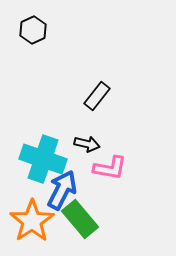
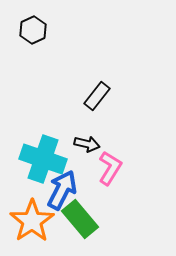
pink L-shape: rotated 68 degrees counterclockwise
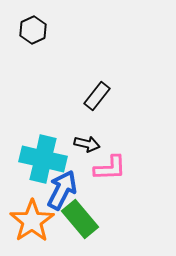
cyan cross: rotated 6 degrees counterclockwise
pink L-shape: rotated 56 degrees clockwise
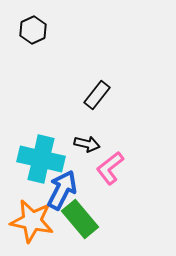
black rectangle: moved 1 px up
cyan cross: moved 2 px left
pink L-shape: rotated 144 degrees clockwise
orange star: rotated 27 degrees counterclockwise
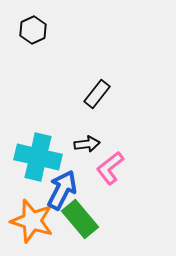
black rectangle: moved 1 px up
black arrow: rotated 20 degrees counterclockwise
cyan cross: moved 3 px left, 2 px up
orange star: rotated 6 degrees clockwise
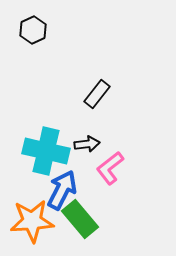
cyan cross: moved 8 px right, 6 px up
orange star: rotated 21 degrees counterclockwise
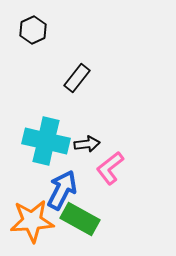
black rectangle: moved 20 px left, 16 px up
cyan cross: moved 10 px up
green rectangle: rotated 21 degrees counterclockwise
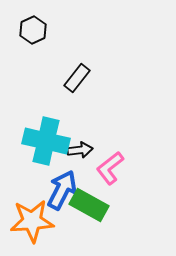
black arrow: moved 7 px left, 6 px down
green rectangle: moved 9 px right, 14 px up
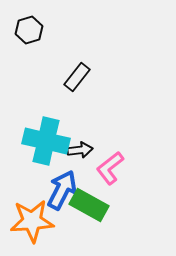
black hexagon: moved 4 px left; rotated 8 degrees clockwise
black rectangle: moved 1 px up
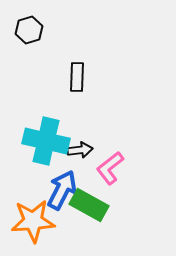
black rectangle: rotated 36 degrees counterclockwise
orange star: moved 1 px right
